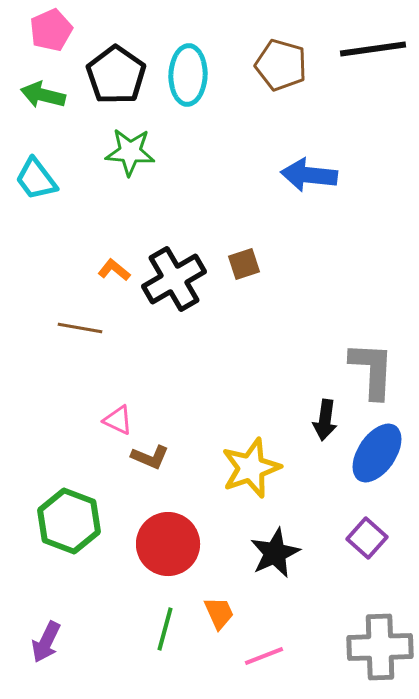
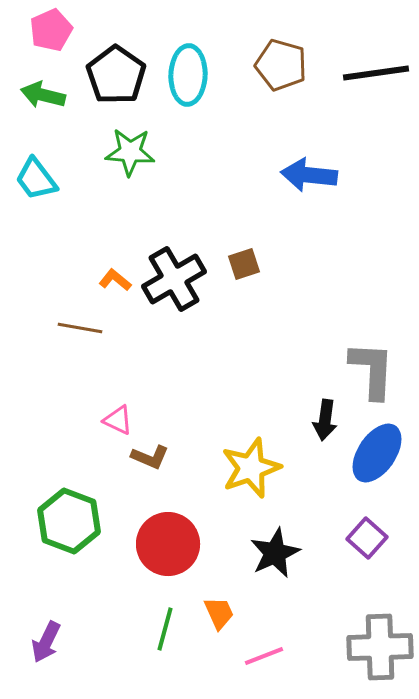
black line: moved 3 px right, 24 px down
orange L-shape: moved 1 px right, 10 px down
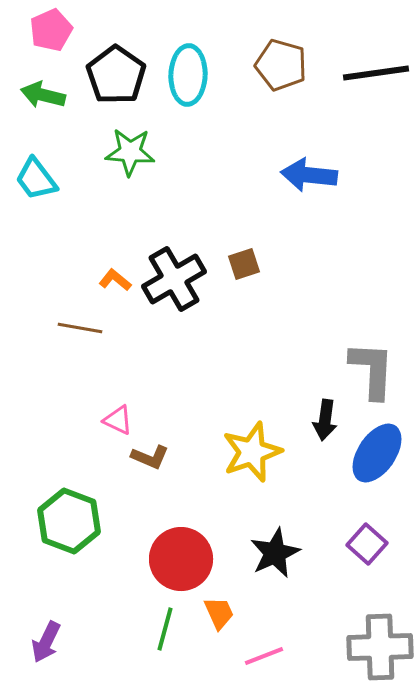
yellow star: moved 1 px right, 16 px up
purple square: moved 6 px down
red circle: moved 13 px right, 15 px down
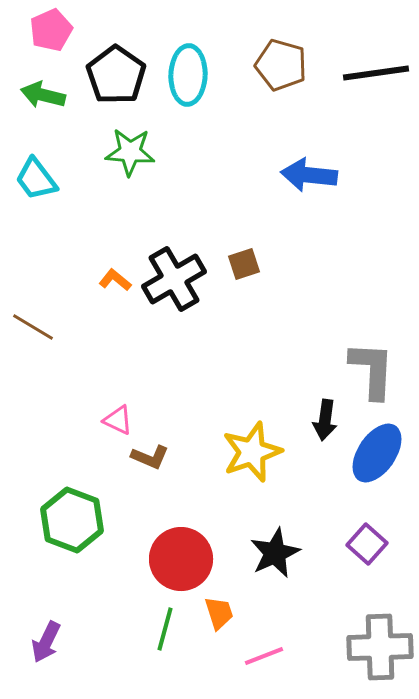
brown line: moved 47 px left, 1 px up; rotated 21 degrees clockwise
green hexagon: moved 3 px right, 1 px up
orange trapezoid: rotated 6 degrees clockwise
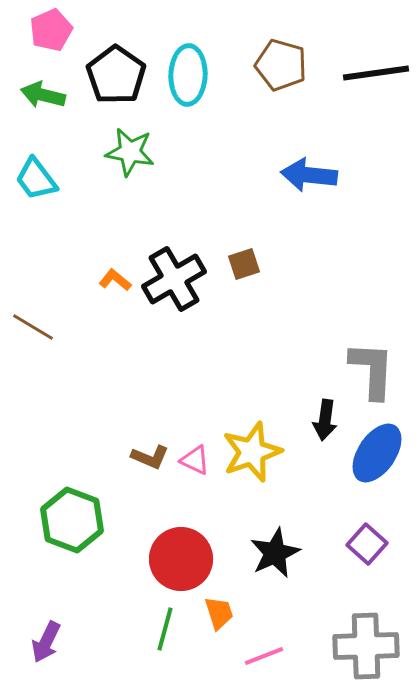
green star: rotated 6 degrees clockwise
pink triangle: moved 77 px right, 40 px down
gray cross: moved 14 px left, 1 px up
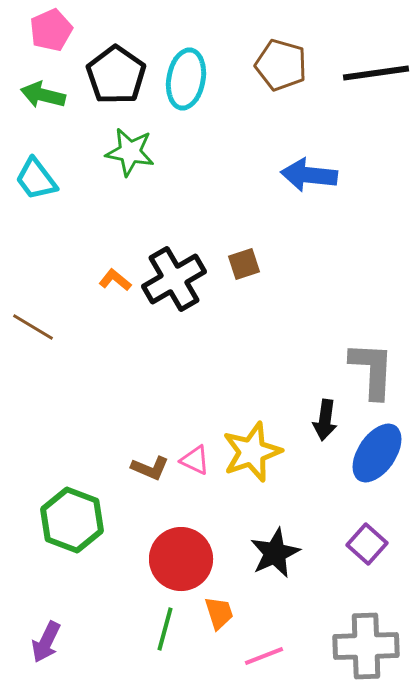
cyan ellipse: moved 2 px left, 4 px down; rotated 8 degrees clockwise
brown L-shape: moved 11 px down
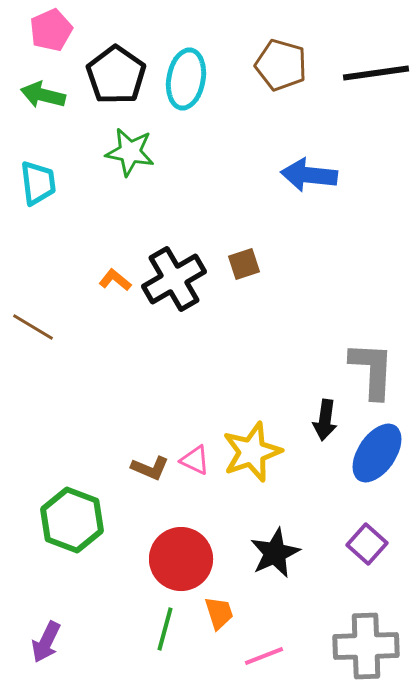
cyan trapezoid: moved 2 px right, 4 px down; rotated 150 degrees counterclockwise
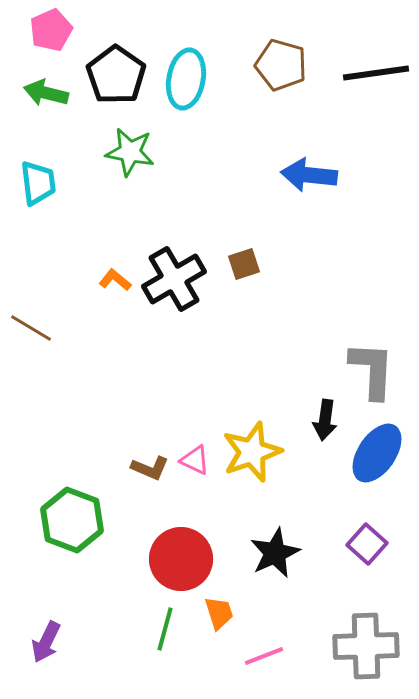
green arrow: moved 3 px right, 2 px up
brown line: moved 2 px left, 1 px down
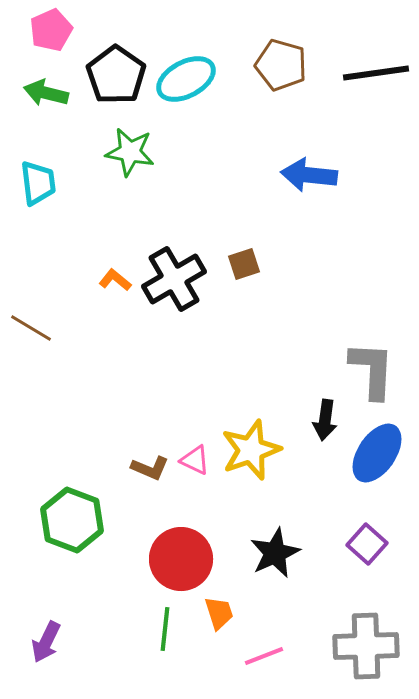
cyan ellipse: rotated 52 degrees clockwise
yellow star: moved 1 px left, 2 px up
green line: rotated 9 degrees counterclockwise
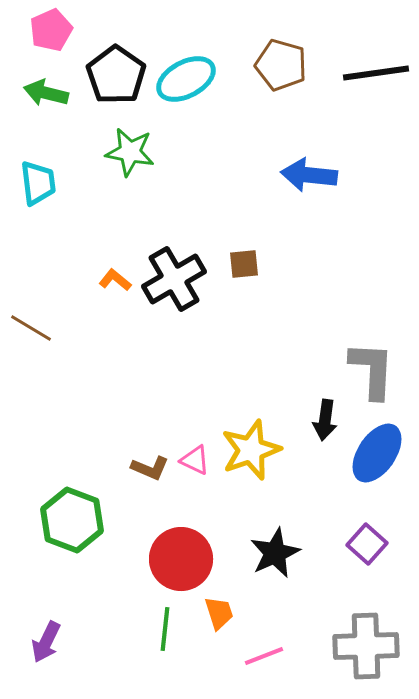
brown square: rotated 12 degrees clockwise
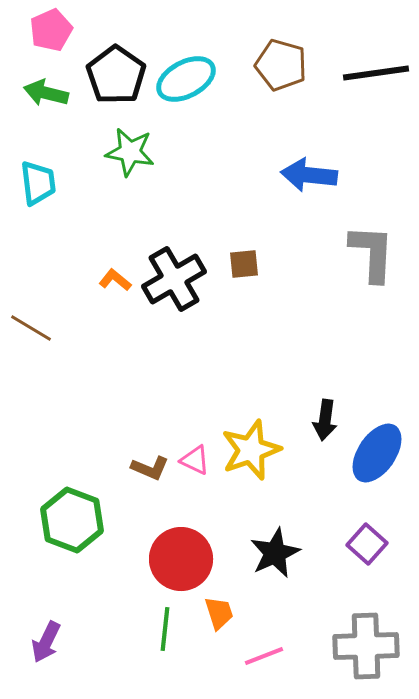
gray L-shape: moved 117 px up
